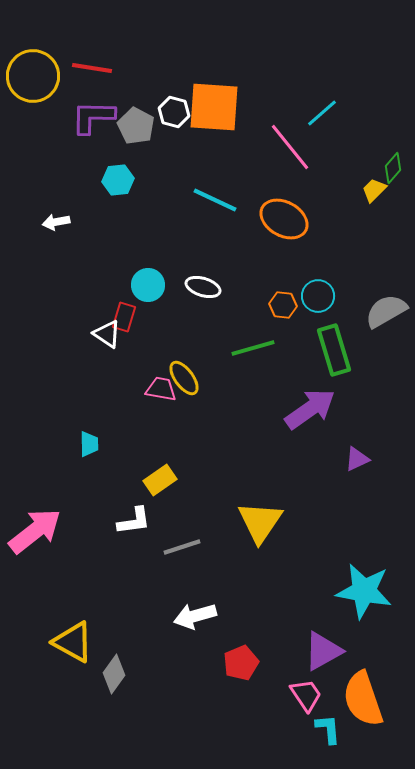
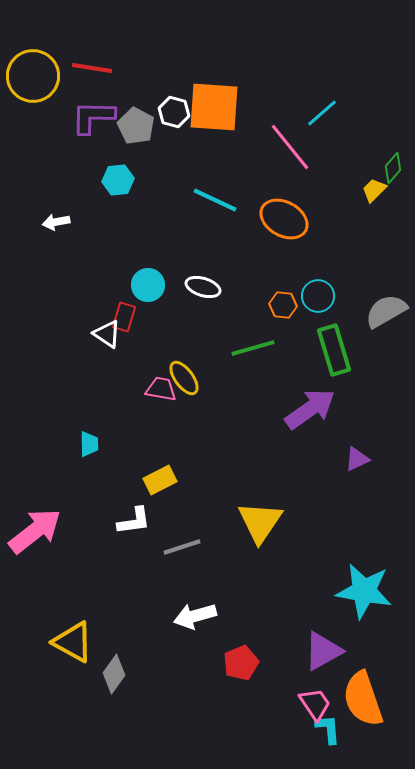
yellow rectangle at (160, 480): rotated 8 degrees clockwise
pink trapezoid at (306, 695): moved 9 px right, 9 px down
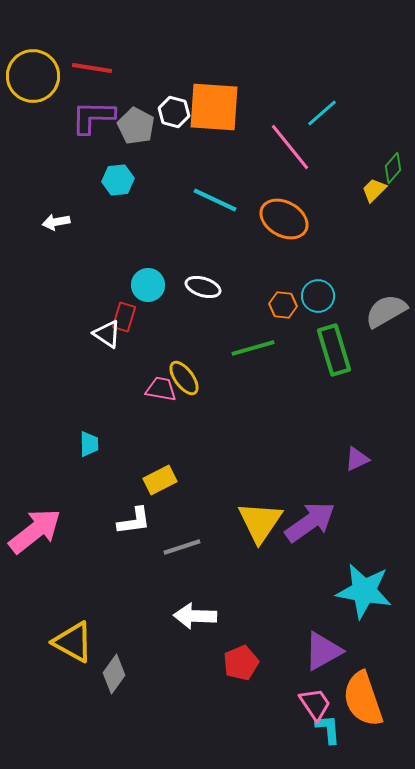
purple arrow at (310, 409): moved 113 px down
white arrow at (195, 616): rotated 18 degrees clockwise
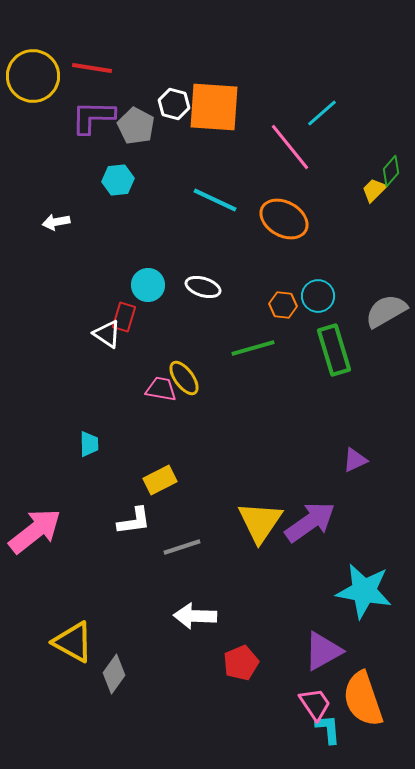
white hexagon at (174, 112): moved 8 px up
green diamond at (393, 168): moved 2 px left, 3 px down
purple triangle at (357, 459): moved 2 px left, 1 px down
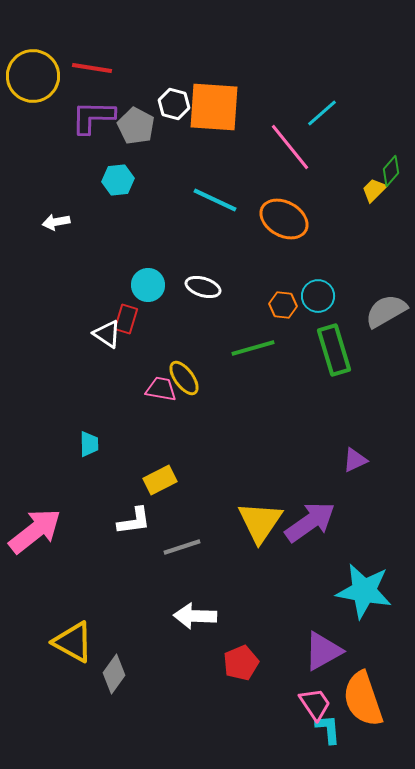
red rectangle at (124, 317): moved 2 px right, 2 px down
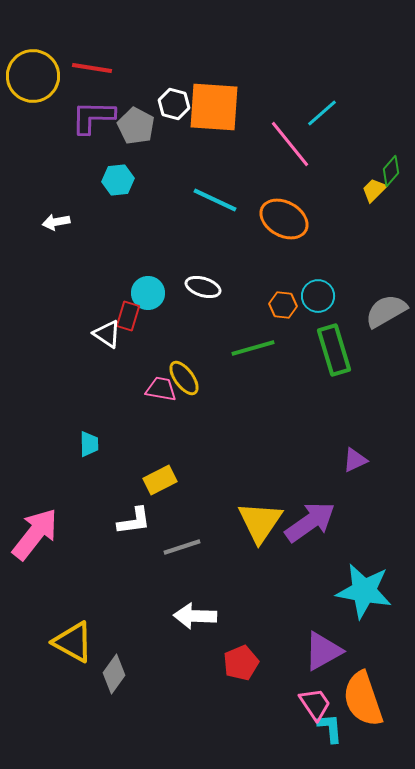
pink line at (290, 147): moved 3 px up
cyan circle at (148, 285): moved 8 px down
red rectangle at (126, 319): moved 2 px right, 3 px up
pink arrow at (35, 531): moved 3 px down; rotated 14 degrees counterclockwise
cyan L-shape at (328, 729): moved 2 px right, 1 px up
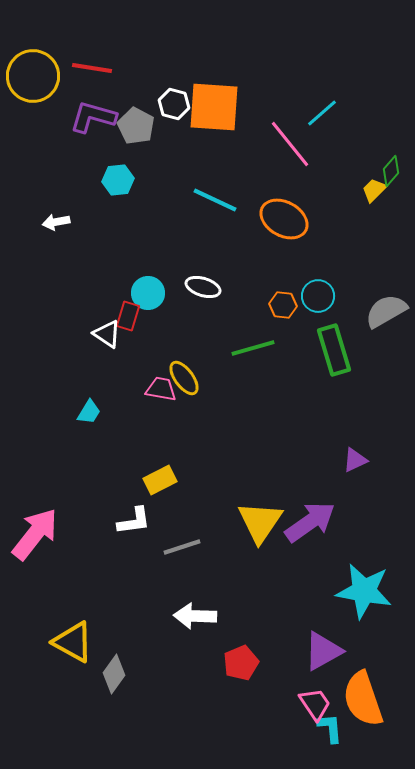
purple L-shape at (93, 117): rotated 15 degrees clockwise
cyan trapezoid at (89, 444): moved 32 px up; rotated 32 degrees clockwise
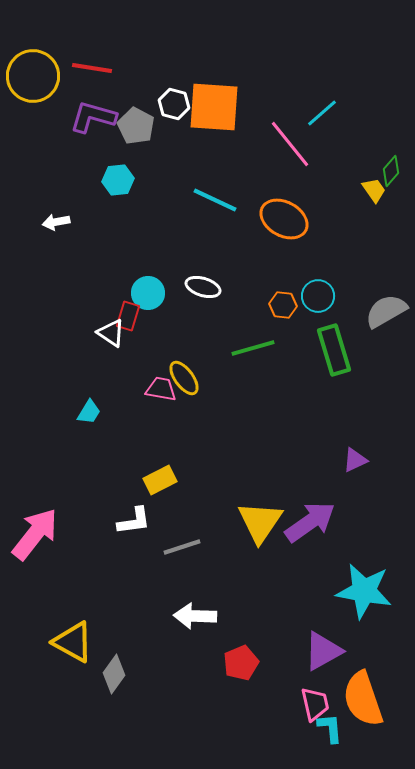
yellow trapezoid at (374, 190): rotated 100 degrees clockwise
white triangle at (107, 334): moved 4 px right, 1 px up
pink trapezoid at (315, 704): rotated 21 degrees clockwise
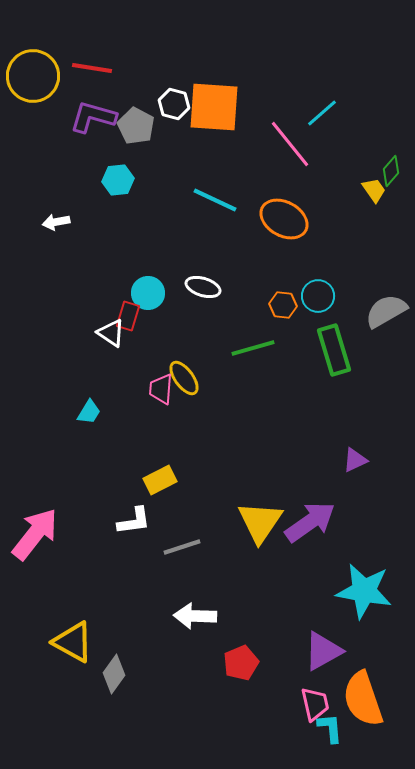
pink trapezoid at (161, 389): rotated 96 degrees counterclockwise
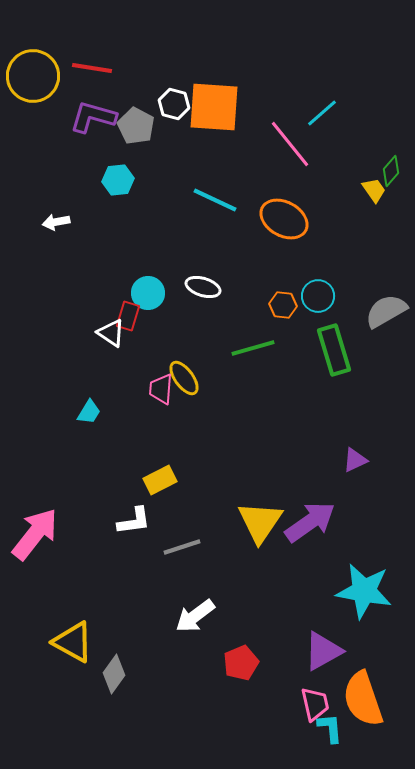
white arrow at (195, 616): rotated 39 degrees counterclockwise
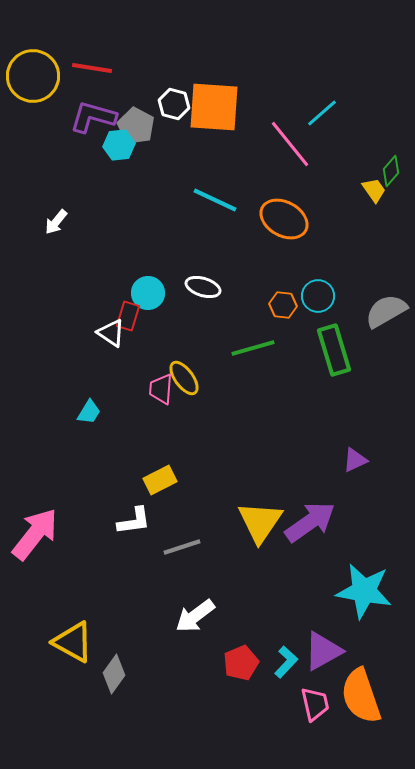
cyan hexagon at (118, 180): moved 1 px right, 35 px up
white arrow at (56, 222): rotated 40 degrees counterclockwise
orange semicircle at (363, 699): moved 2 px left, 3 px up
cyan L-shape at (330, 728): moved 44 px left, 66 px up; rotated 48 degrees clockwise
